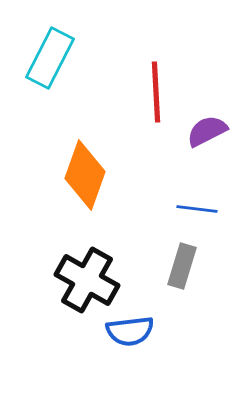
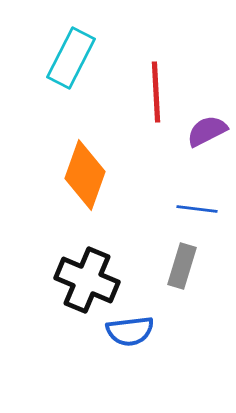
cyan rectangle: moved 21 px right
black cross: rotated 6 degrees counterclockwise
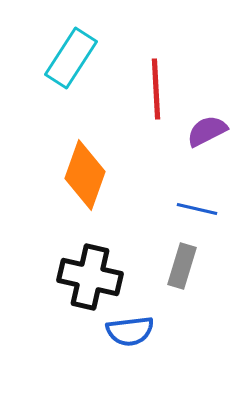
cyan rectangle: rotated 6 degrees clockwise
red line: moved 3 px up
blue line: rotated 6 degrees clockwise
black cross: moved 3 px right, 3 px up; rotated 10 degrees counterclockwise
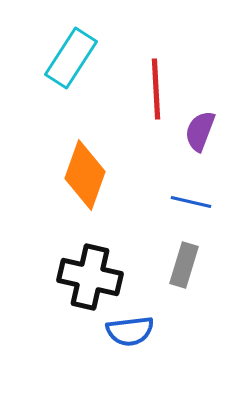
purple semicircle: moved 7 px left; rotated 42 degrees counterclockwise
blue line: moved 6 px left, 7 px up
gray rectangle: moved 2 px right, 1 px up
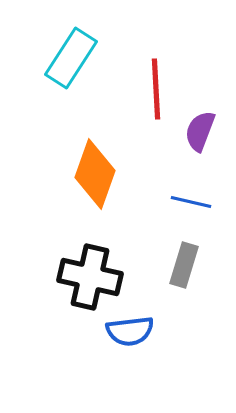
orange diamond: moved 10 px right, 1 px up
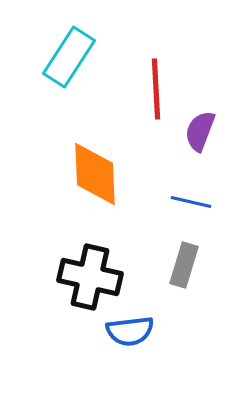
cyan rectangle: moved 2 px left, 1 px up
orange diamond: rotated 22 degrees counterclockwise
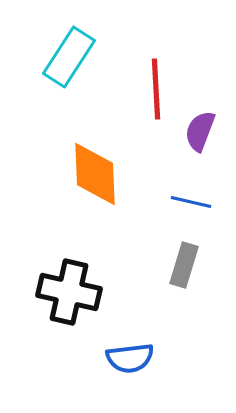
black cross: moved 21 px left, 15 px down
blue semicircle: moved 27 px down
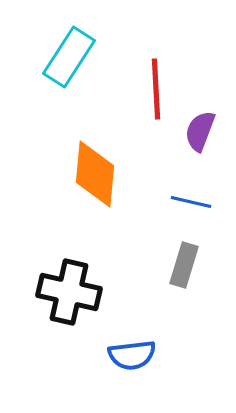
orange diamond: rotated 8 degrees clockwise
blue semicircle: moved 2 px right, 3 px up
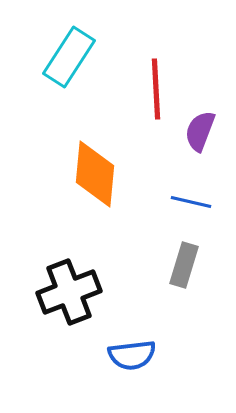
black cross: rotated 34 degrees counterclockwise
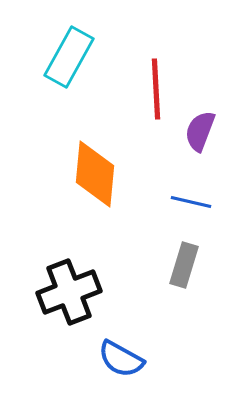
cyan rectangle: rotated 4 degrees counterclockwise
blue semicircle: moved 11 px left, 4 px down; rotated 36 degrees clockwise
